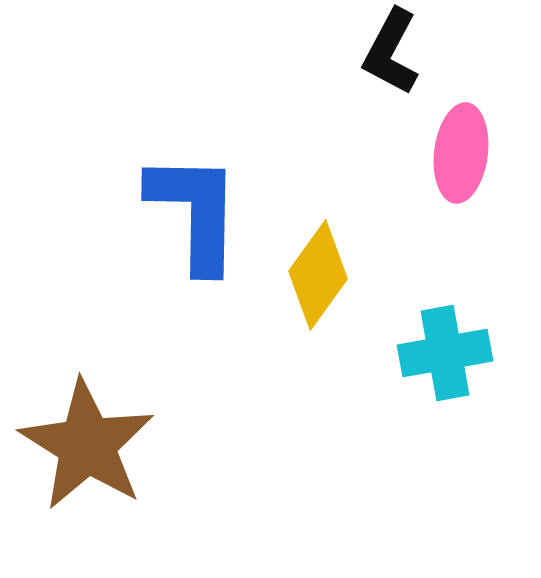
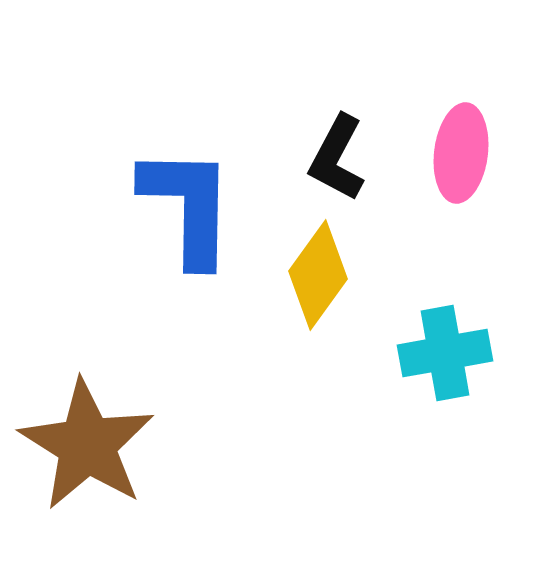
black L-shape: moved 54 px left, 106 px down
blue L-shape: moved 7 px left, 6 px up
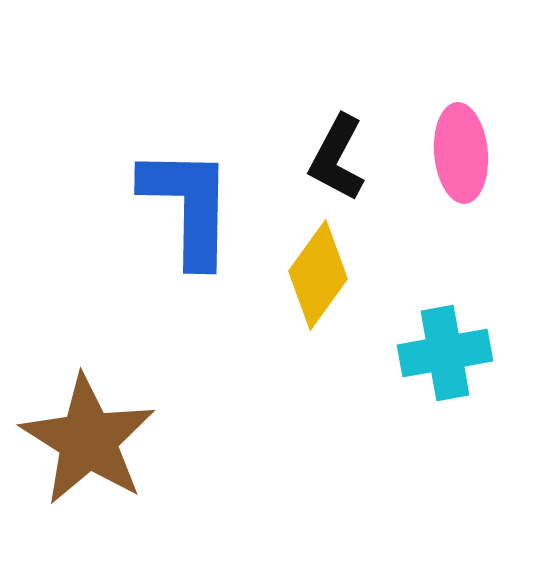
pink ellipse: rotated 12 degrees counterclockwise
brown star: moved 1 px right, 5 px up
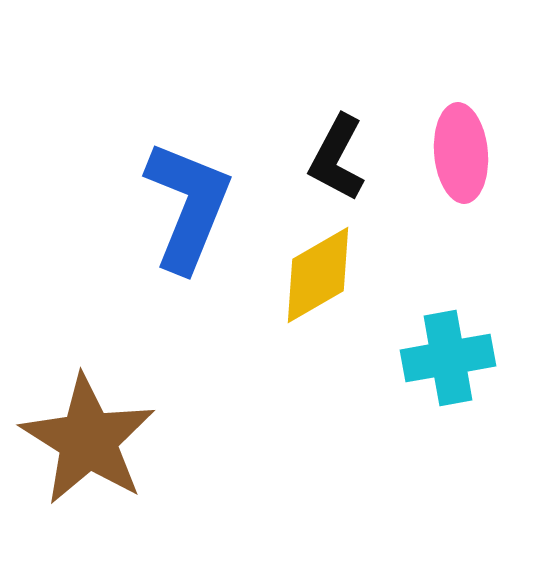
blue L-shape: rotated 21 degrees clockwise
yellow diamond: rotated 24 degrees clockwise
cyan cross: moved 3 px right, 5 px down
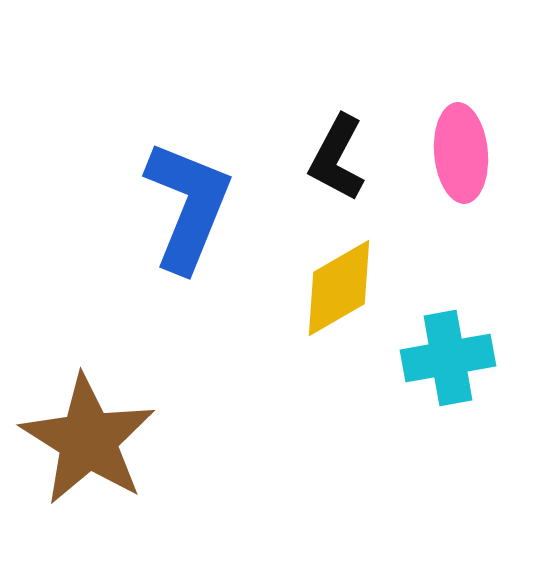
yellow diamond: moved 21 px right, 13 px down
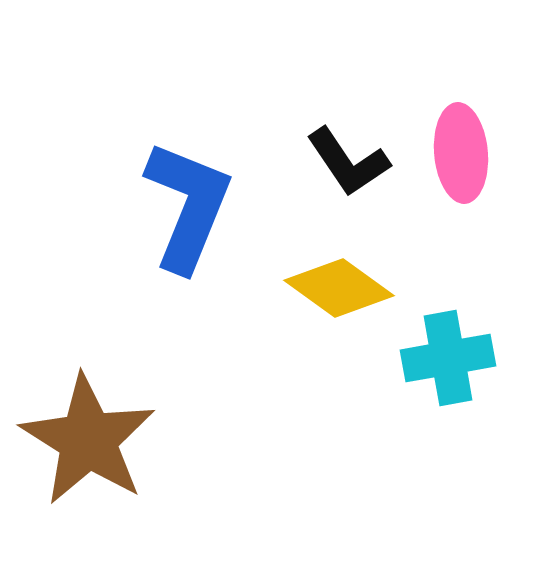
black L-shape: moved 11 px right, 4 px down; rotated 62 degrees counterclockwise
yellow diamond: rotated 66 degrees clockwise
